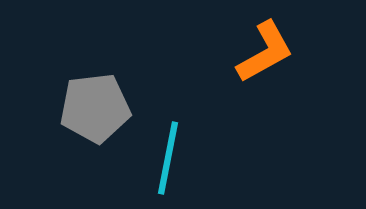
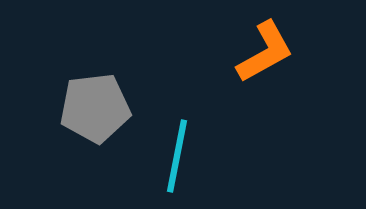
cyan line: moved 9 px right, 2 px up
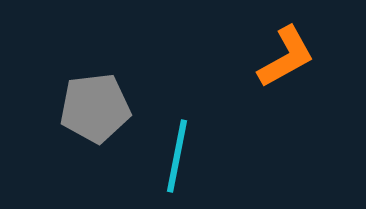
orange L-shape: moved 21 px right, 5 px down
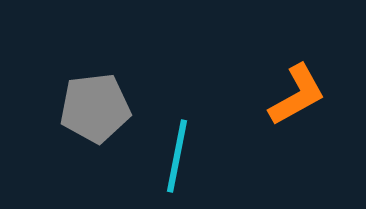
orange L-shape: moved 11 px right, 38 px down
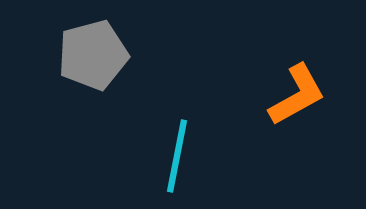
gray pentagon: moved 2 px left, 53 px up; rotated 8 degrees counterclockwise
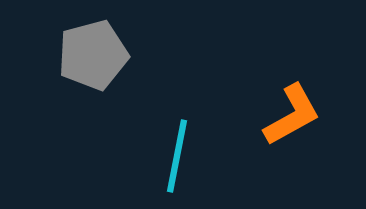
orange L-shape: moved 5 px left, 20 px down
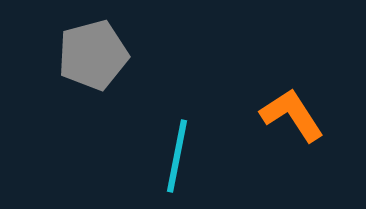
orange L-shape: rotated 94 degrees counterclockwise
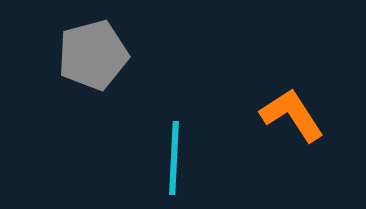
cyan line: moved 3 px left, 2 px down; rotated 8 degrees counterclockwise
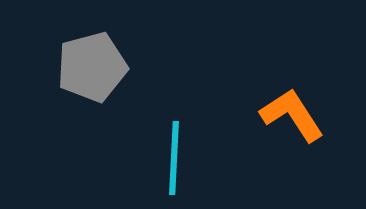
gray pentagon: moved 1 px left, 12 px down
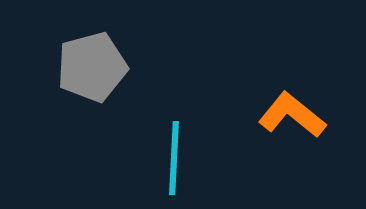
orange L-shape: rotated 18 degrees counterclockwise
